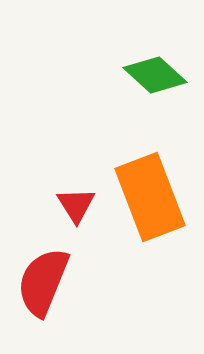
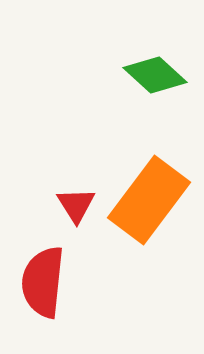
orange rectangle: moved 1 px left, 3 px down; rotated 58 degrees clockwise
red semicircle: rotated 16 degrees counterclockwise
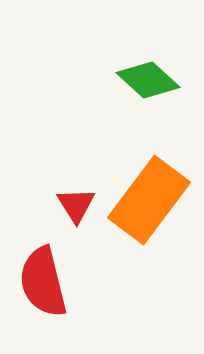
green diamond: moved 7 px left, 5 px down
red semicircle: rotated 20 degrees counterclockwise
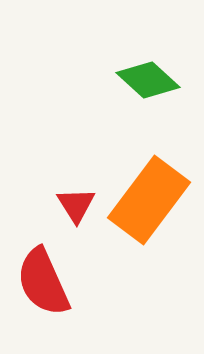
red semicircle: rotated 10 degrees counterclockwise
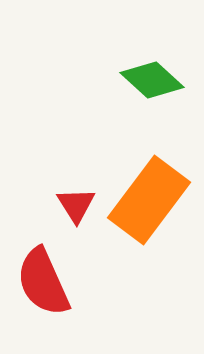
green diamond: moved 4 px right
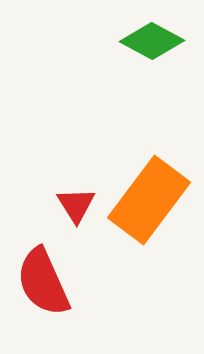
green diamond: moved 39 px up; rotated 14 degrees counterclockwise
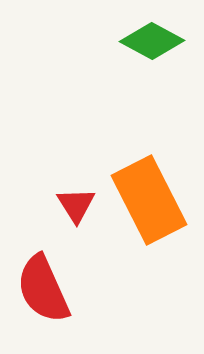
orange rectangle: rotated 64 degrees counterclockwise
red semicircle: moved 7 px down
